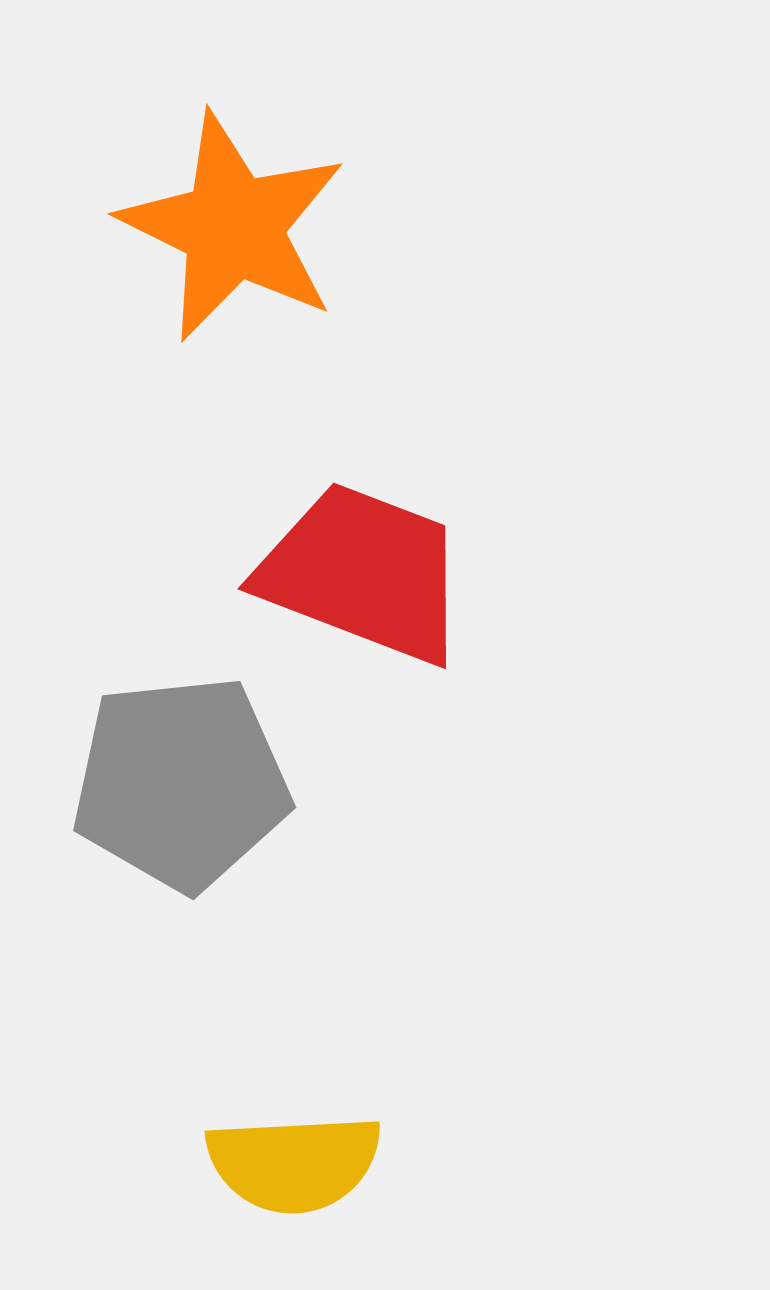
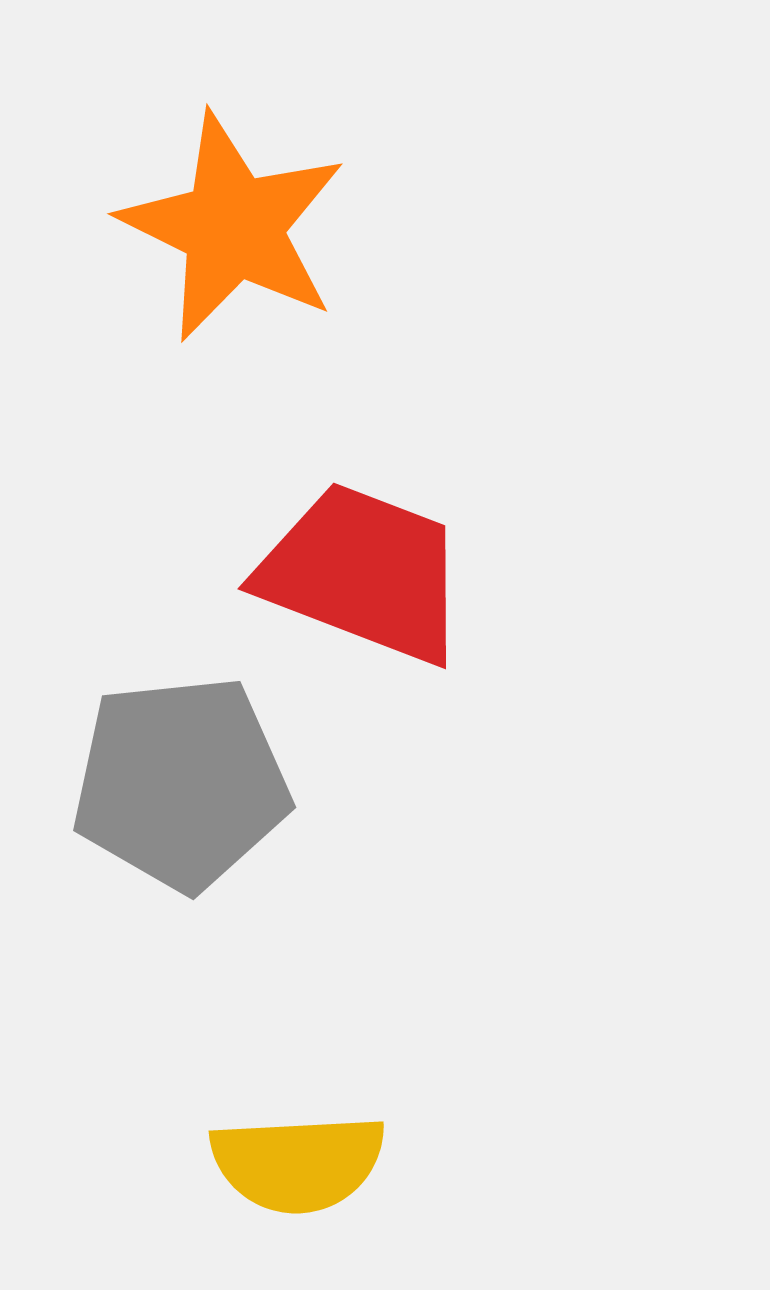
yellow semicircle: moved 4 px right
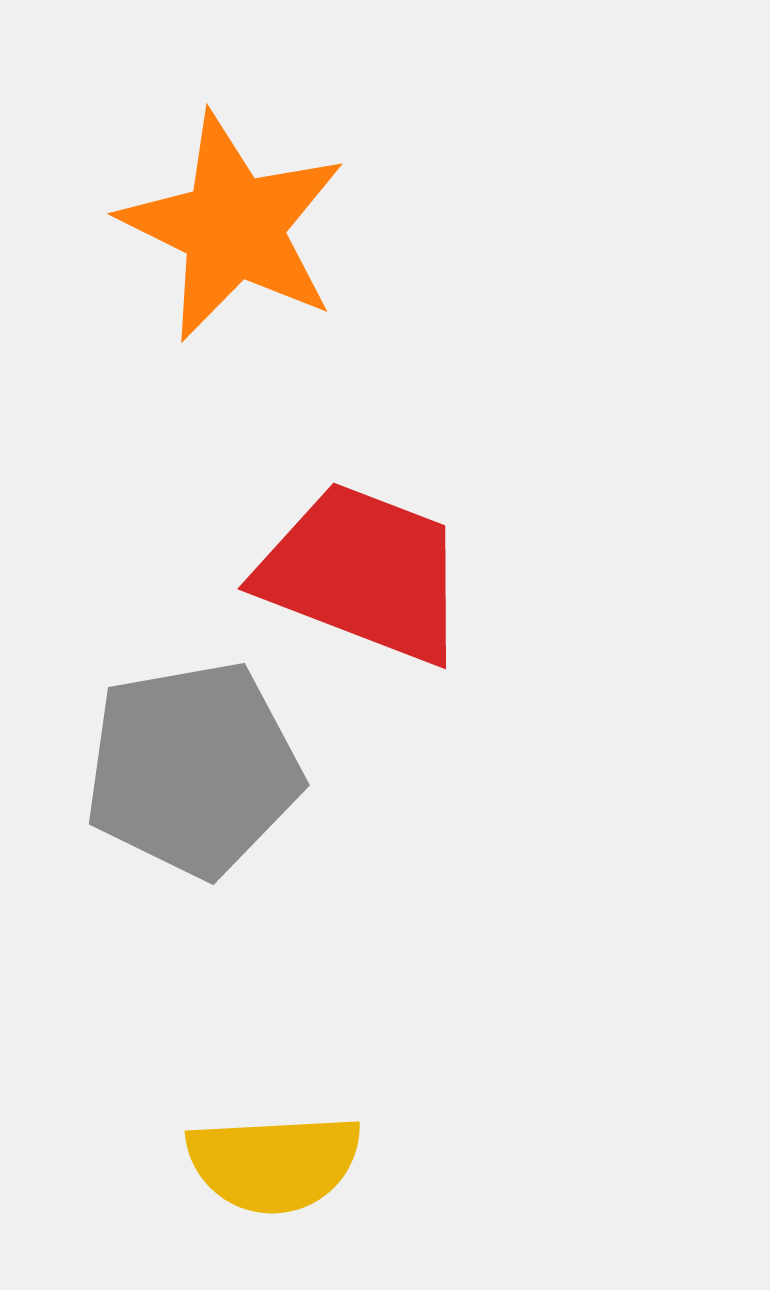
gray pentagon: moved 12 px right, 14 px up; rotated 4 degrees counterclockwise
yellow semicircle: moved 24 px left
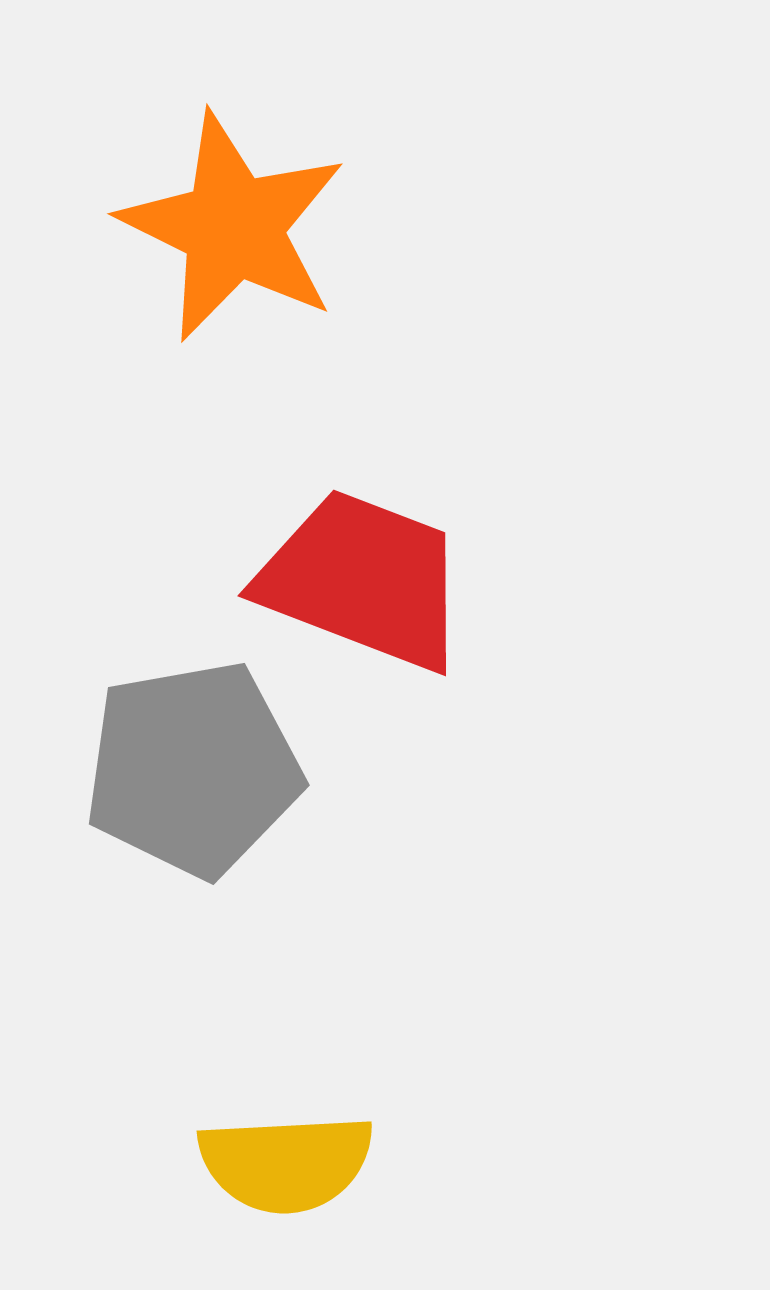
red trapezoid: moved 7 px down
yellow semicircle: moved 12 px right
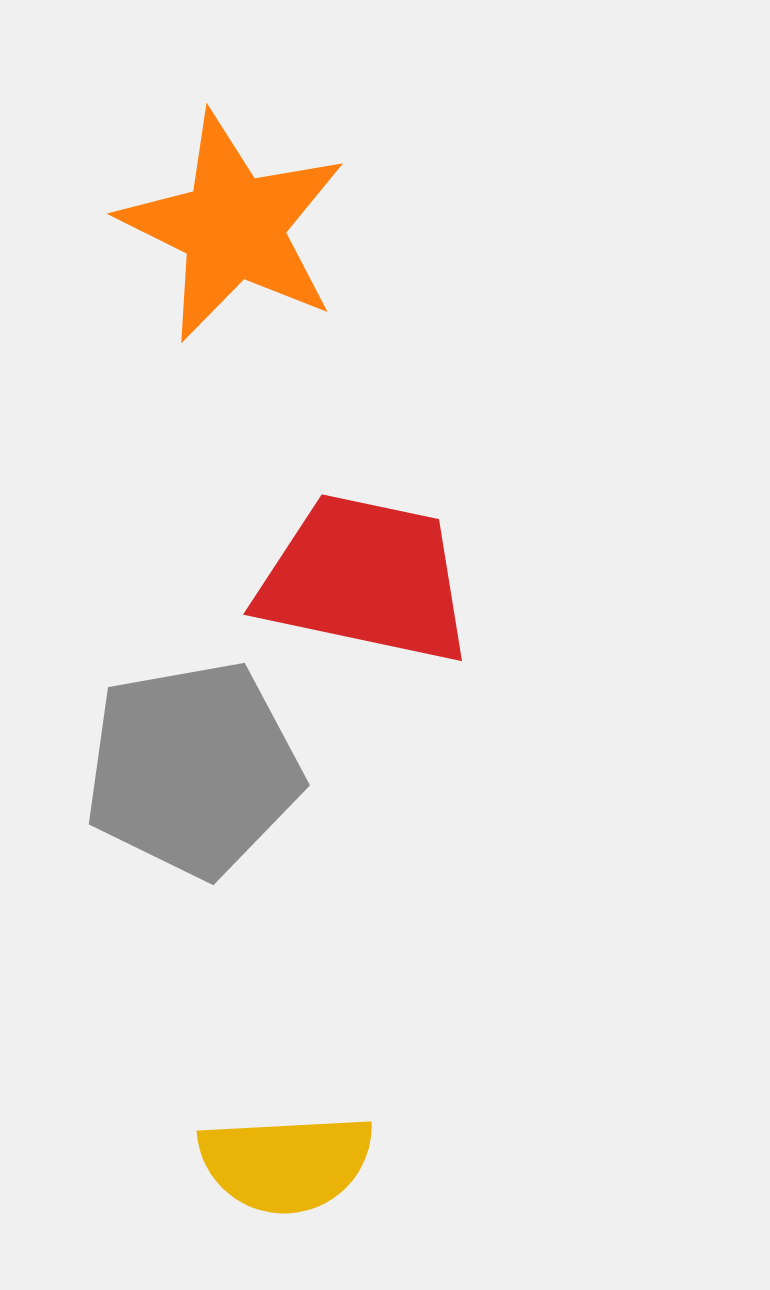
red trapezoid: moved 2 px right, 1 px up; rotated 9 degrees counterclockwise
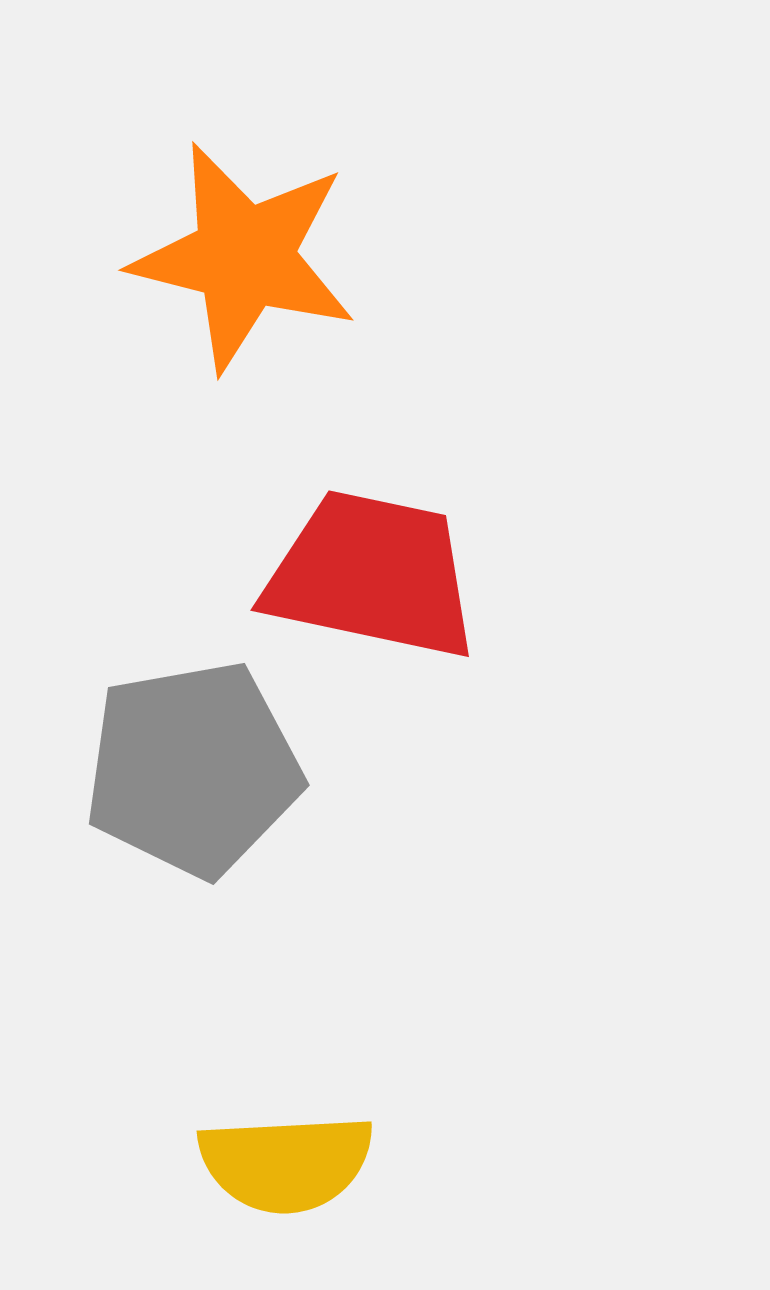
orange star: moved 11 px right, 30 px down; rotated 12 degrees counterclockwise
red trapezoid: moved 7 px right, 4 px up
